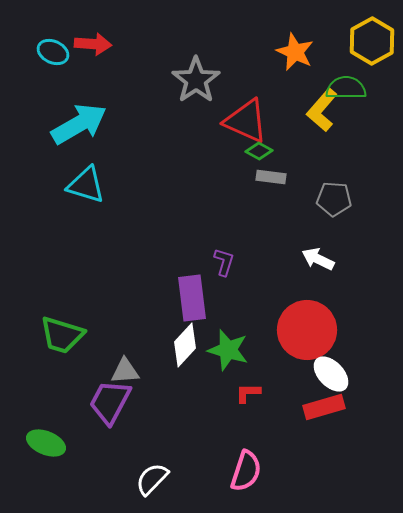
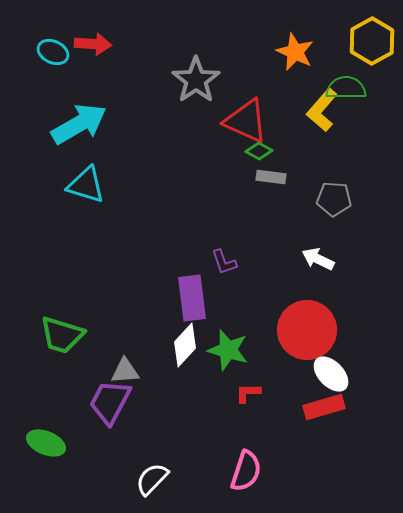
purple L-shape: rotated 144 degrees clockwise
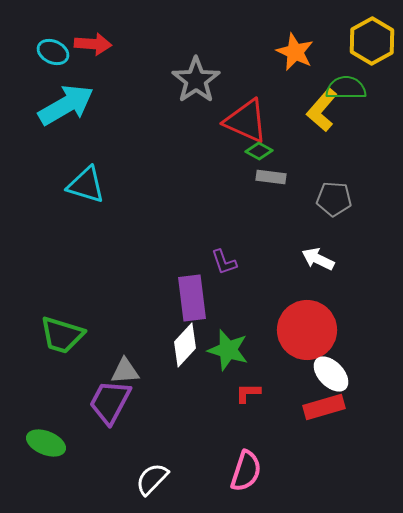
cyan arrow: moved 13 px left, 19 px up
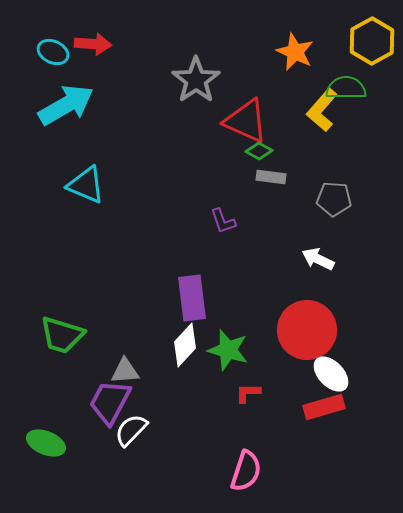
cyan triangle: rotated 6 degrees clockwise
purple L-shape: moved 1 px left, 41 px up
white semicircle: moved 21 px left, 49 px up
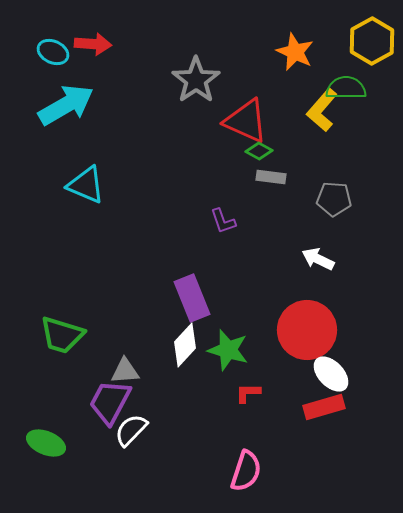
purple rectangle: rotated 15 degrees counterclockwise
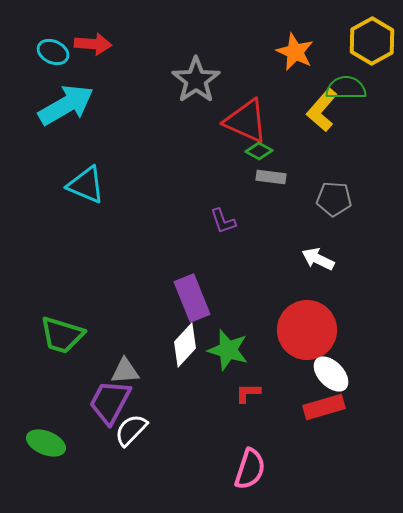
pink semicircle: moved 4 px right, 2 px up
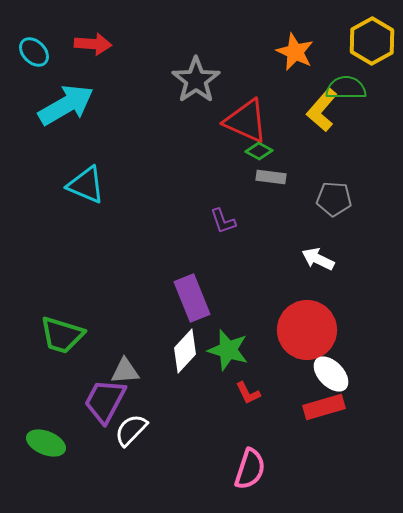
cyan ellipse: moved 19 px left; rotated 20 degrees clockwise
white diamond: moved 6 px down
red L-shape: rotated 116 degrees counterclockwise
purple trapezoid: moved 5 px left, 1 px up
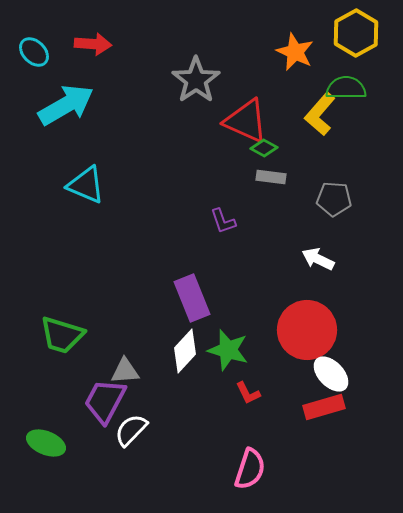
yellow hexagon: moved 16 px left, 8 px up
yellow L-shape: moved 2 px left, 4 px down
green diamond: moved 5 px right, 3 px up
